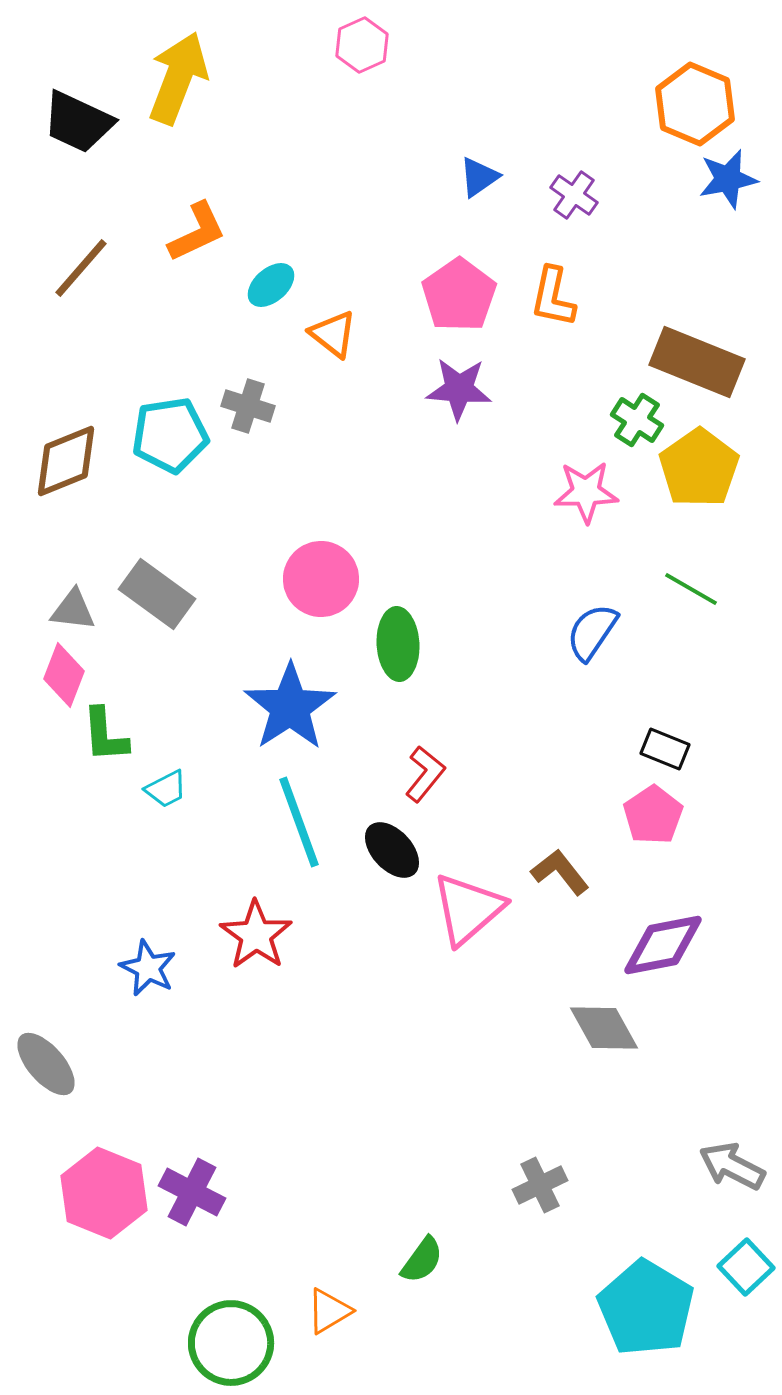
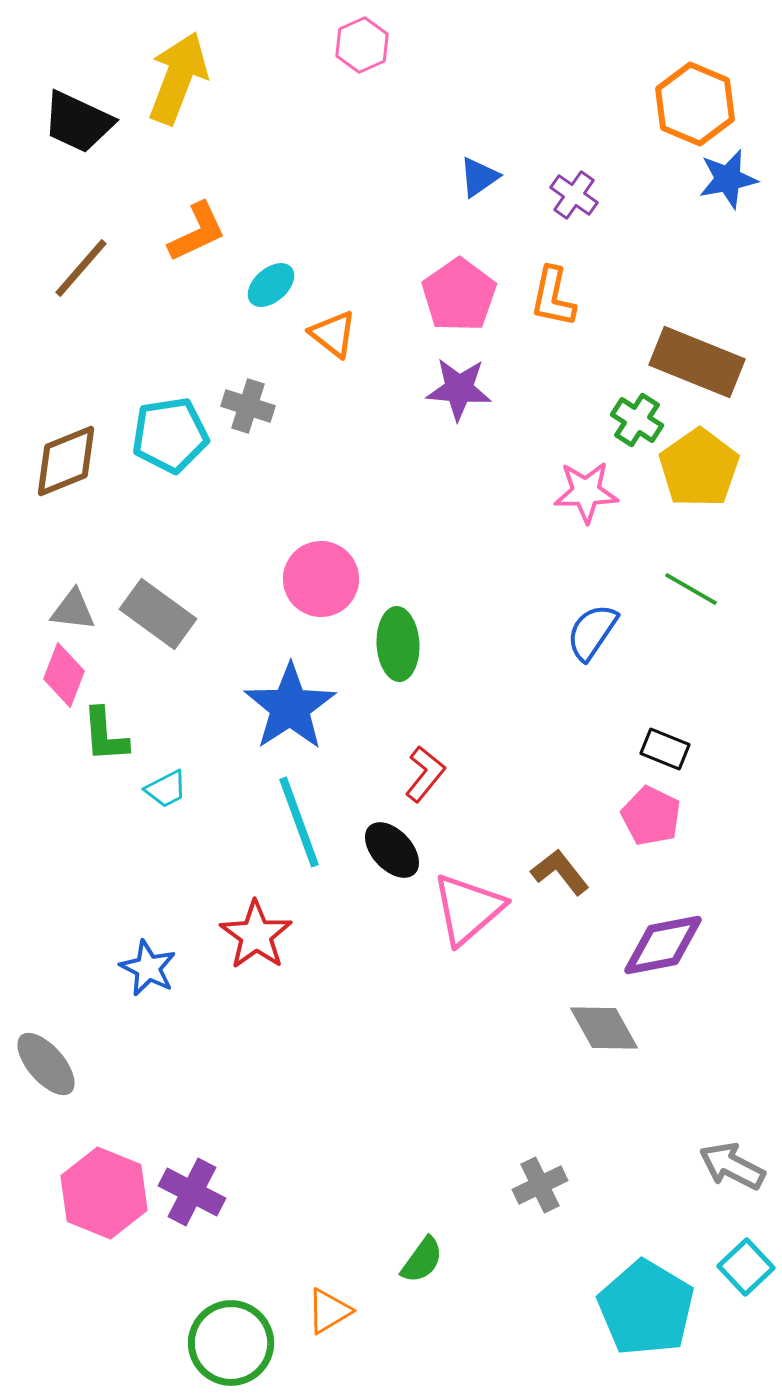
gray rectangle at (157, 594): moved 1 px right, 20 px down
pink pentagon at (653, 815): moved 2 px left, 1 px down; rotated 12 degrees counterclockwise
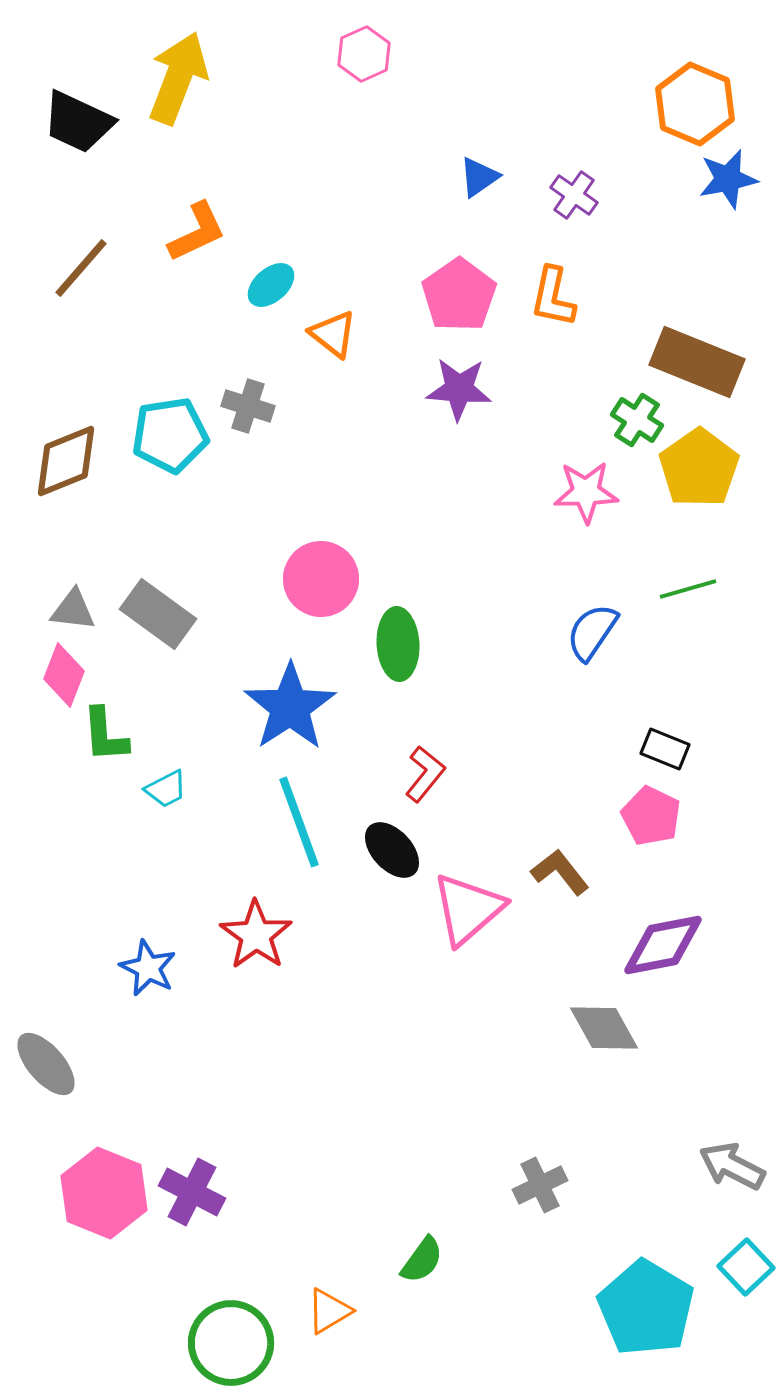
pink hexagon at (362, 45): moved 2 px right, 9 px down
green line at (691, 589): moved 3 px left; rotated 46 degrees counterclockwise
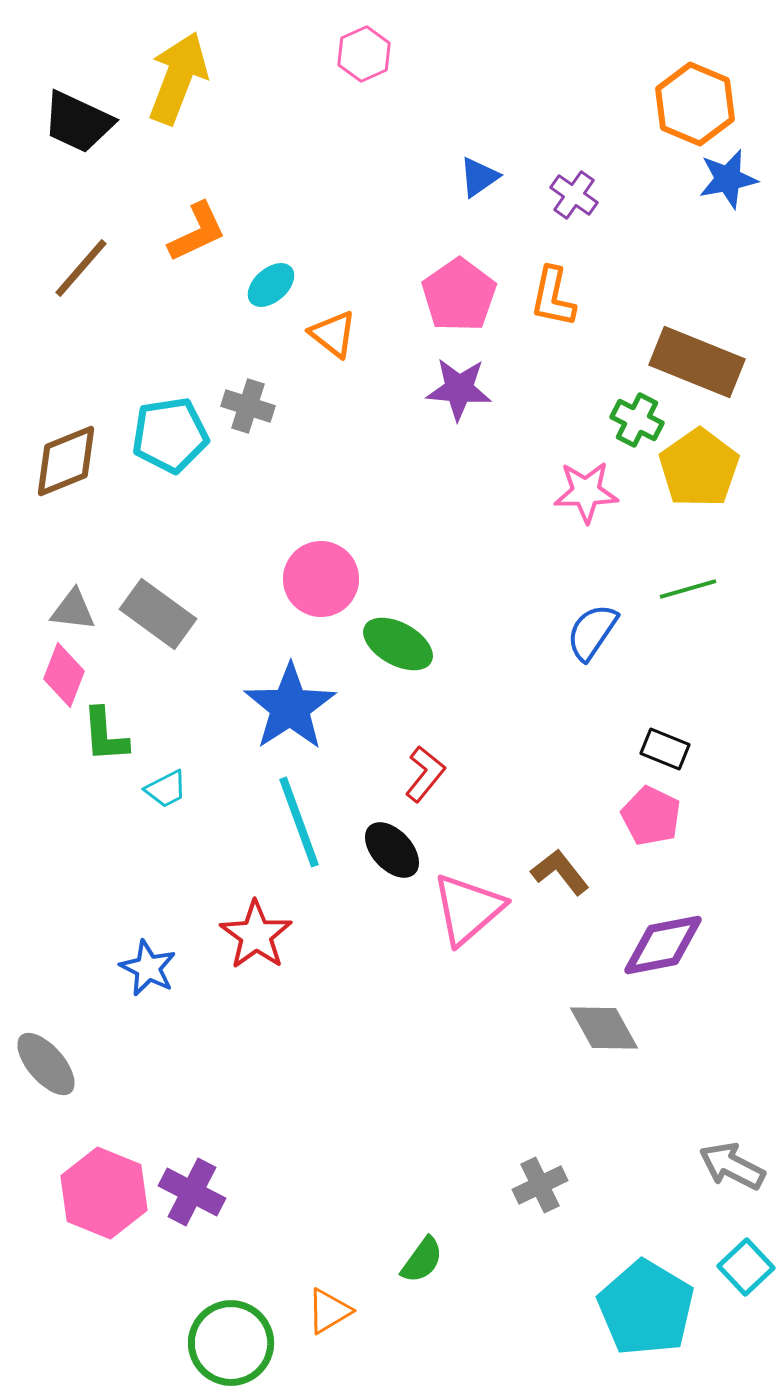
green cross at (637, 420): rotated 6 degrees counterclockwise
green ellipse at (398, 644): rotated 58 degrees counterclockwise
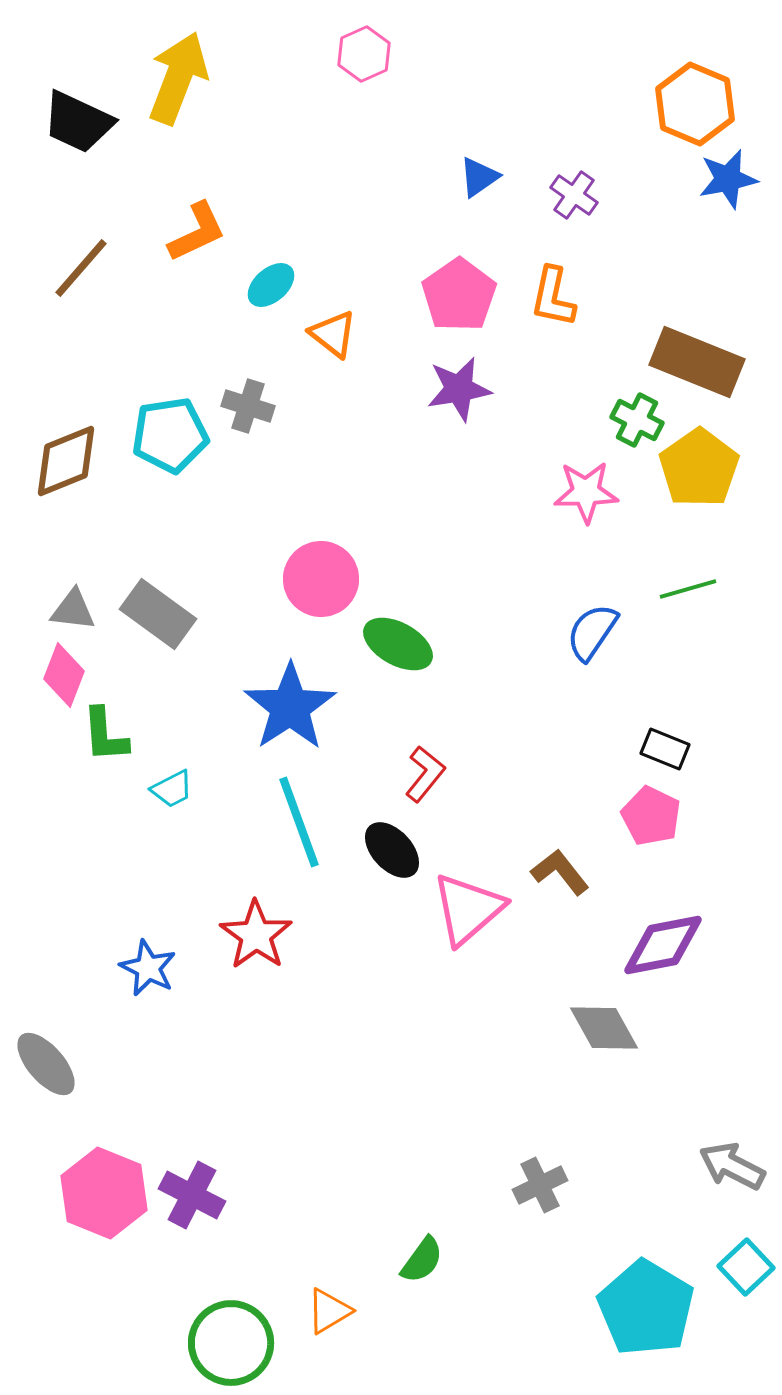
purple star at (459, 389): rotated 14 degrees counterclockwise
cyan trapezoid at (166, 789): moved 6 px right
purple cross at (192, 1192): moved 3 px down
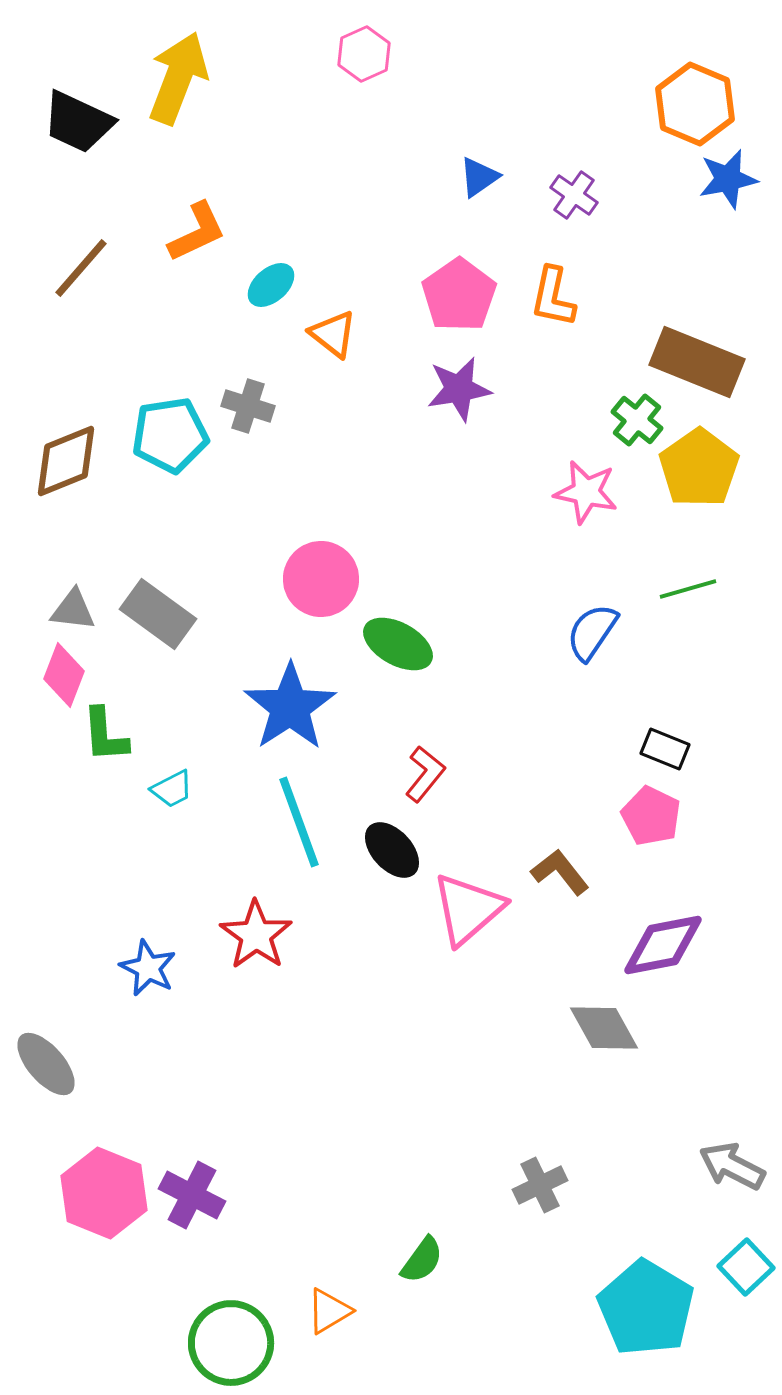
green cross at (637, 420): rotated 12 degrees clockwise
pink star at (586, 492): rotated 14 degrees clockwise
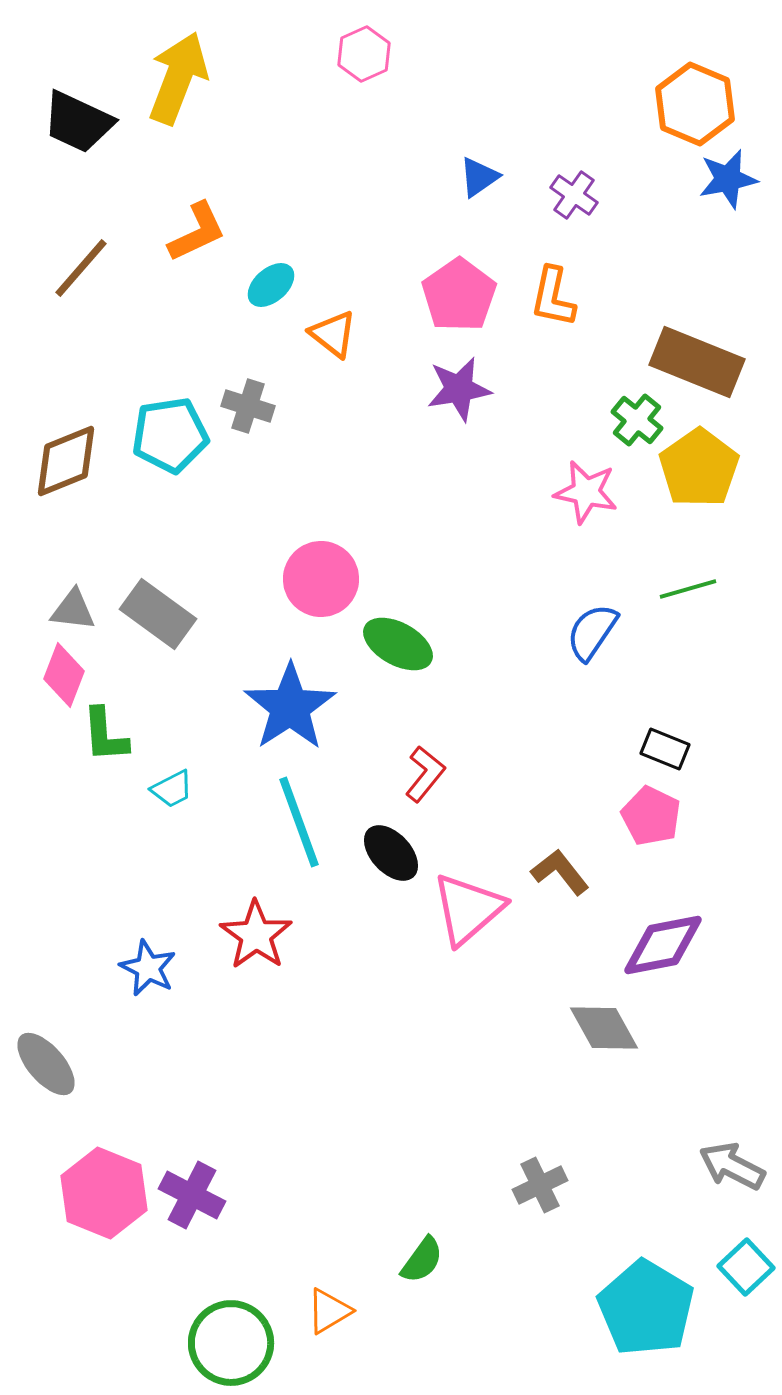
black ellipse at (392, 850): moved 1 px left, 3 px down
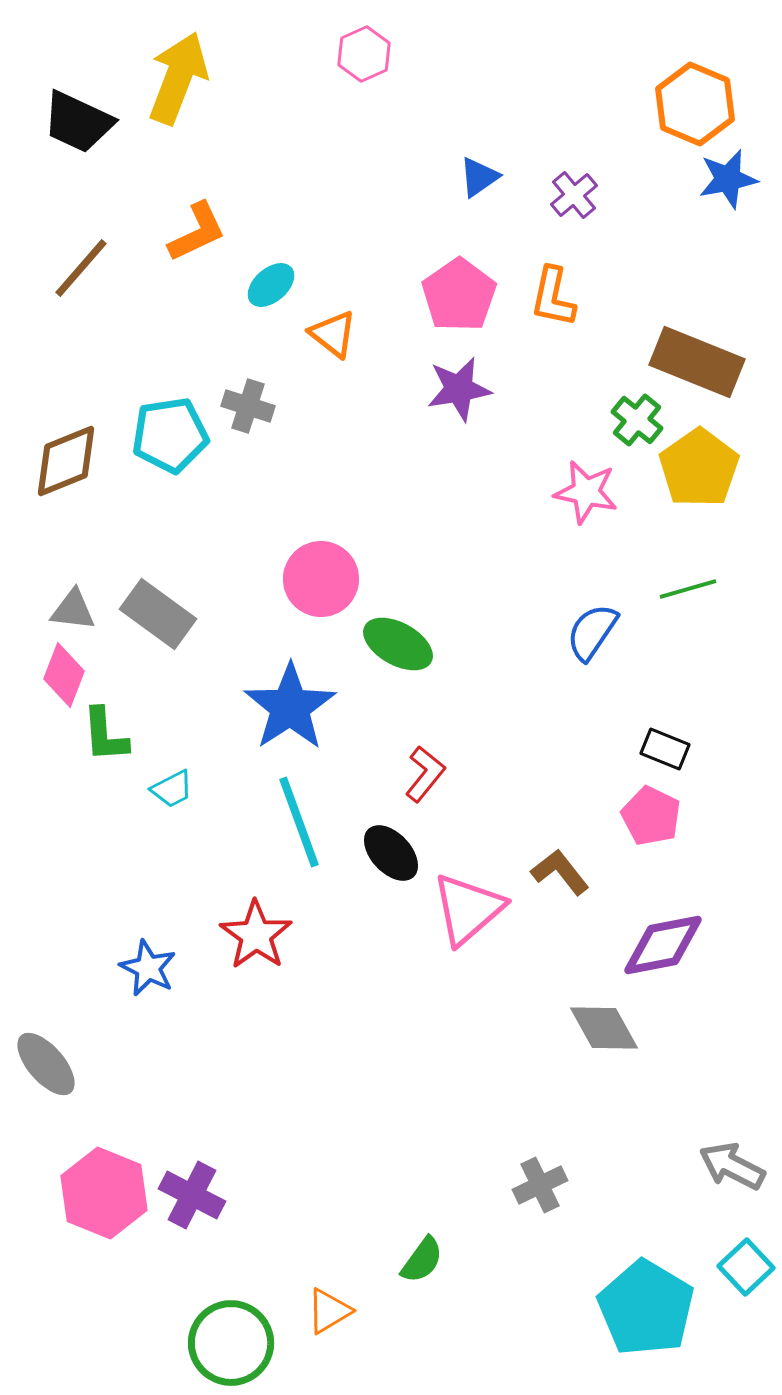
purple cross at (574, 195): rotated 15 degrees clockwise
